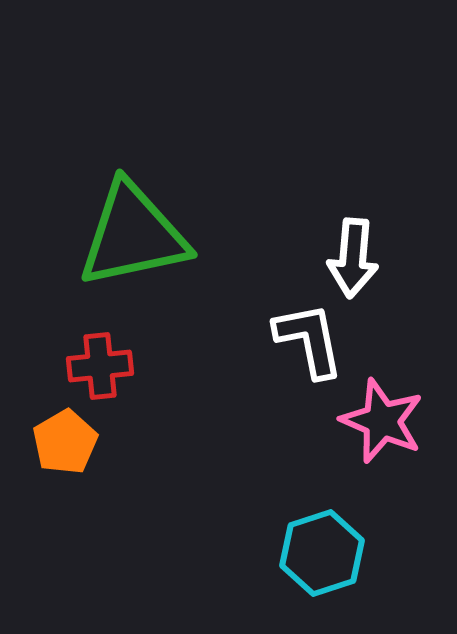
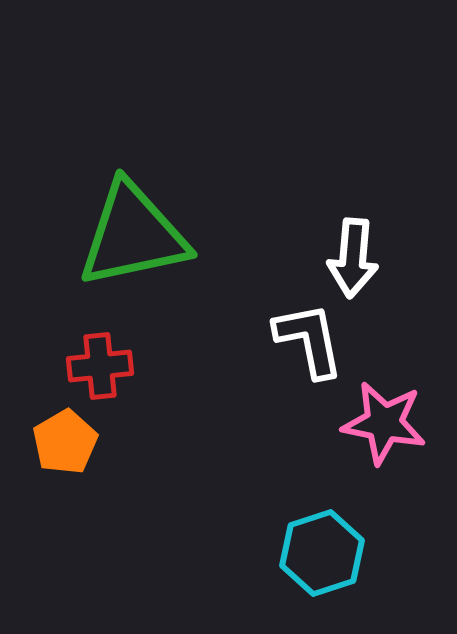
pink star: moved 2 px right, 2 px down; rotated 12 degrees counterclockwise
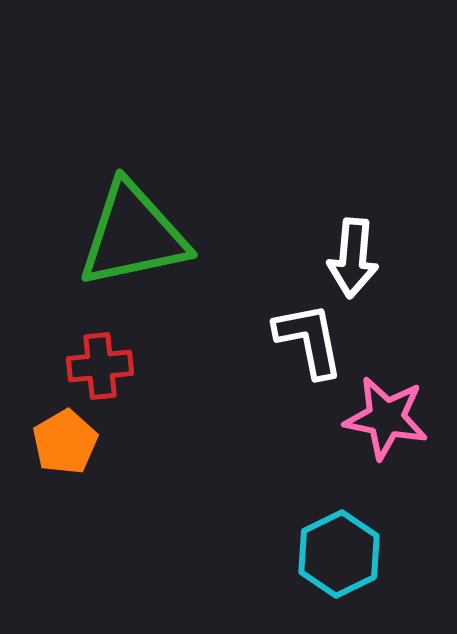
pink star: moved 2 px right, 5 px up
cyan hexagon: moved 17 px right, 1 px down; rotated 8 degrees counterclockwise
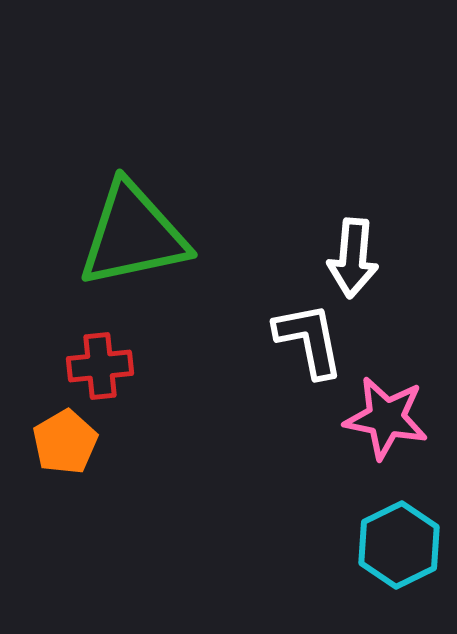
cyan hexagon: moved 60 px right, 9 px up
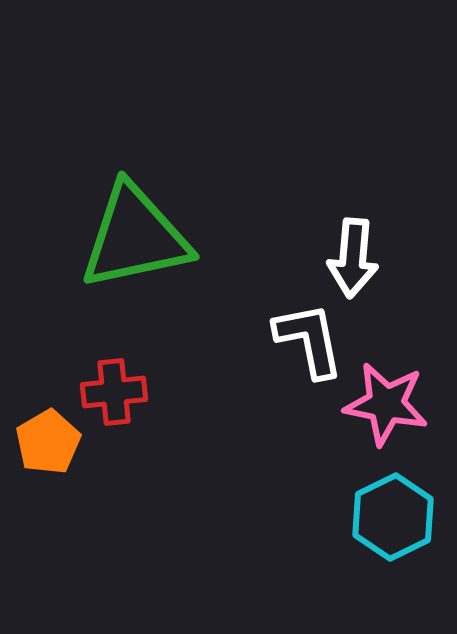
green triangle: moved 2 px right, 2 px down
red cross: moved 14 px right, 26 px down
pink star: moved 14 px up
orange pentagon: moved 17 px left
cyan hexagon: moved 6 px left, 28 px up
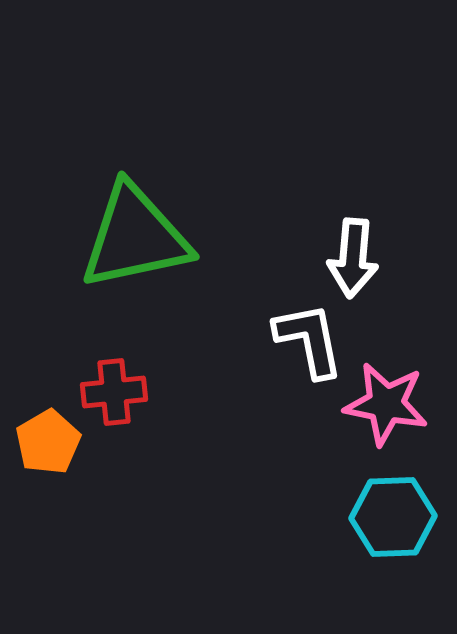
cyan hexagon: rotated 24 degrees clockwise
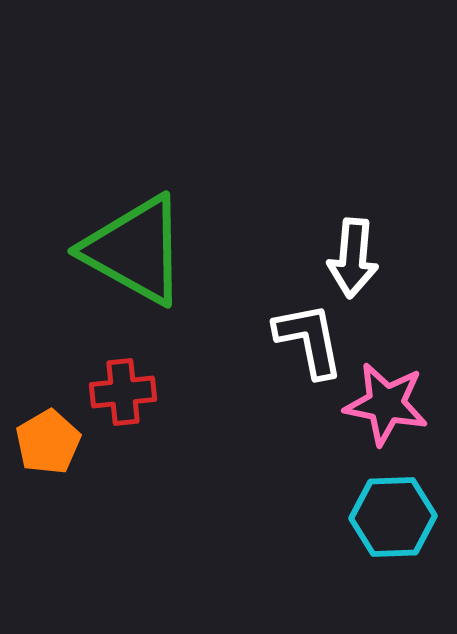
green triangle: moved 13 px down; rotated 41 degrees clockwise
red cross: moved 9 px right
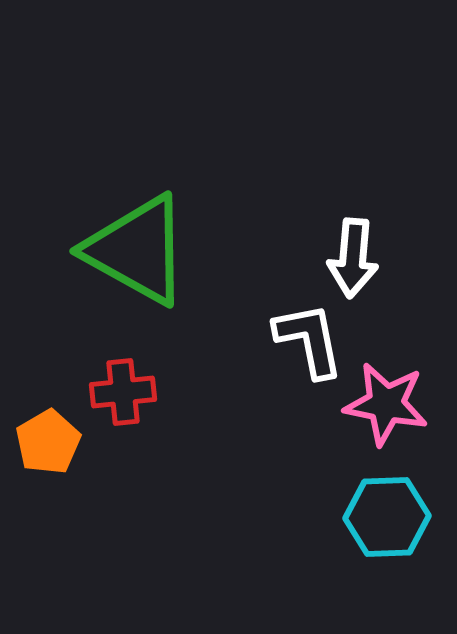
green triangle: moved 2 px right
cyan hexagon: moved 6 px left
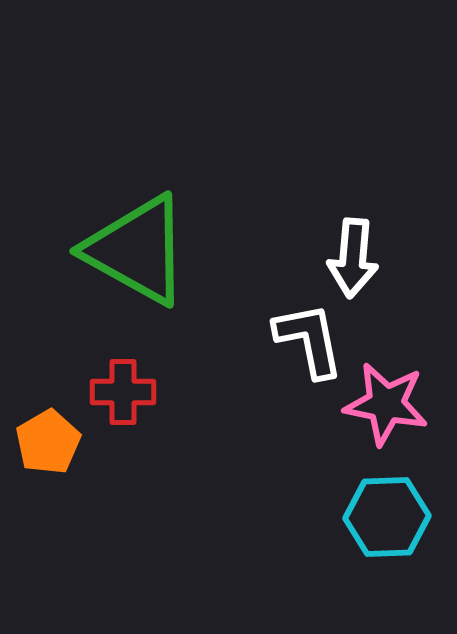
red cross: rotated 6 degrees clockwise
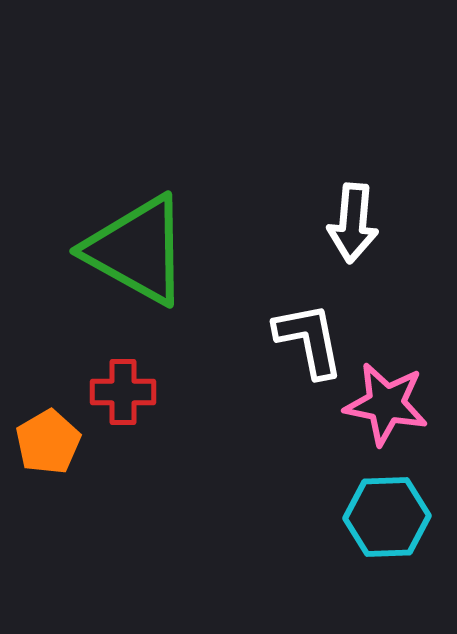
white arrow: moved 35 px up
